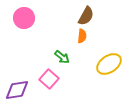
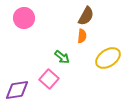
yellow ellipse: moved 1 px left, 6 px up
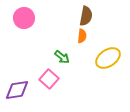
brown semicircle: rotated 18 degrees counterclockwise
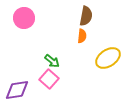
green arrow: moved 10 px left, 4 px down
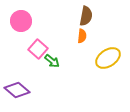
pink circle: moved 3 px left, 3 px down
pink square: moved 11 px left, 30 px up
purple diamond: rotated 50 degrees clockwise
